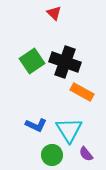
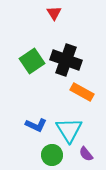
red triangle: rotated 14 degrees clockwise
black cross: moved 1 px right, 2 px up
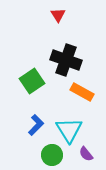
red triangle: moved 4 px right, 2 px down
green square: moved 20 px down
blue L-shape: rotated 70 degrees counterclockwise
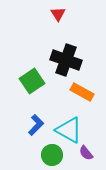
red triangle: moved 1 px up
cyan triangle: rotated 28 degrees counterclockwise
purple semicircle: moved 1 px up
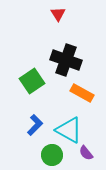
orange rectangle: moved 1 px down
blue L-shape: moved 1 px left
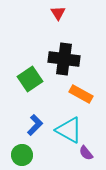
red triangle: moved 1 px up
black cross: moved 2 px left, 1 px up; rotated 12 degrees counterclockwise
green square: moved 2 px left, 2 px up
orange rectangle: moved 1 px left, 1 px down
green circle: moved 30 px left
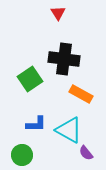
blue L-shape: moved 1 px right, 1 px up; rotated 45 degrees clockwise
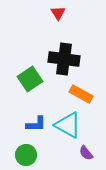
cyan triangle: moved 1 px left, 5 px up
green circle: moved 4 px right
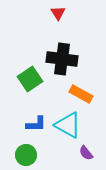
black cross: moved 2 px left
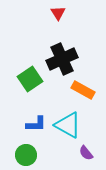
black cross: rotated 32 degrees counterclockwise
orange rectangle: moved 2 px right, 4 px up
